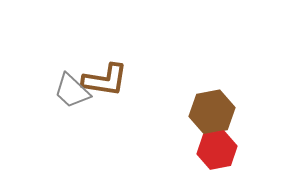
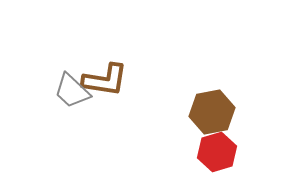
red hexagon: moved 2 px down; rotated 6 degrees counterclockwise
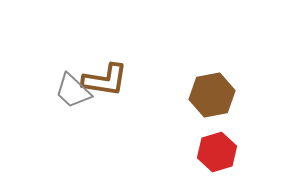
gray trapezoid: moved 1 px right
brown hexagon: moved 17 px up
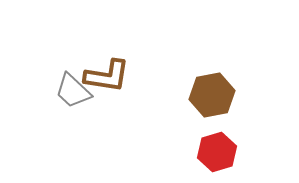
brown L-shape: moved 2 px right, 4 px up
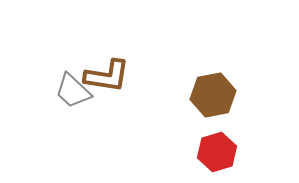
brown hexagon: moved 1 px right
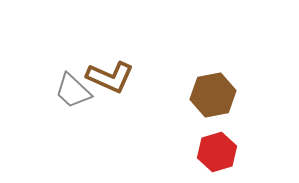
brown L-shape: moved 3 px right, 1 px down; rotated 15 degrees clockwise
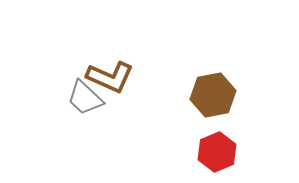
gray trapezoid: moved 12 px right, 7 px down
red hexagon: rotated 6 degrees counterclockwise
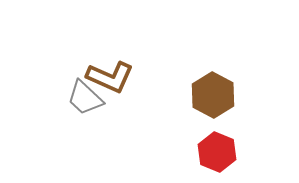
brown hexagon: rotated 21 degrees counterclockwise
red hexagon: rotated 15 degrees counterclockwise
